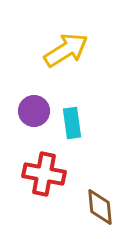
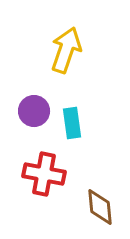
yellow arrow: rotated 39 degrees counterclockwise
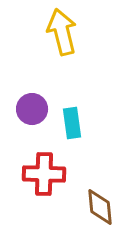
yellow arrow: moved 4 px left, 18 px up; rotated 33 degrees counterclockwise
purple circle: moved 2 px left, 2 px up
red cross: rotated 9 degrees counterclockwise
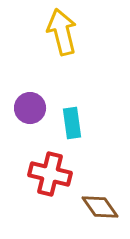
purple circle: moved 2 px left, 1 px up
red cross: moved 6 px right; rotated 12 degrees clockwise
brown diamond: rotated 30 degrees counterclockwise
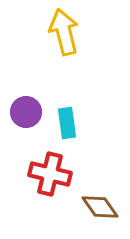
yellow arrow: moved 2 px right
purple circle: moved 4 px left, 4 px down
cyan rectangle: moved 5 px left
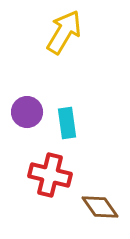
yellow arrow: rotated 45 degrees clockwise
purple circle: moved 1 px right
red cross: moved 1 px down
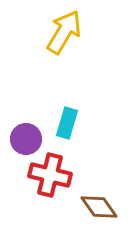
purple circle: moved 1 px left, 27 px down
cyan rectangle: rotated 24 degrees clockwise
brown diamond: moved 1 px left
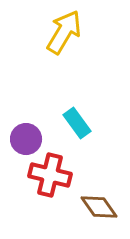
cyan rectangle: moved 10 px right; rotated 52 degrees counterclockwise
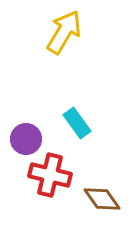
brown diamond: moved 3 px right, 8 px up
